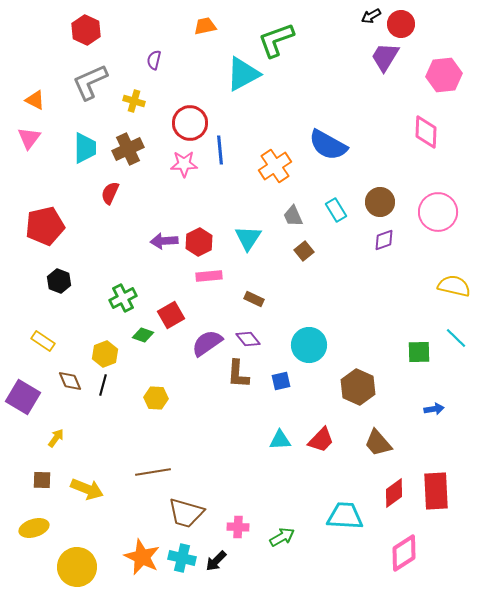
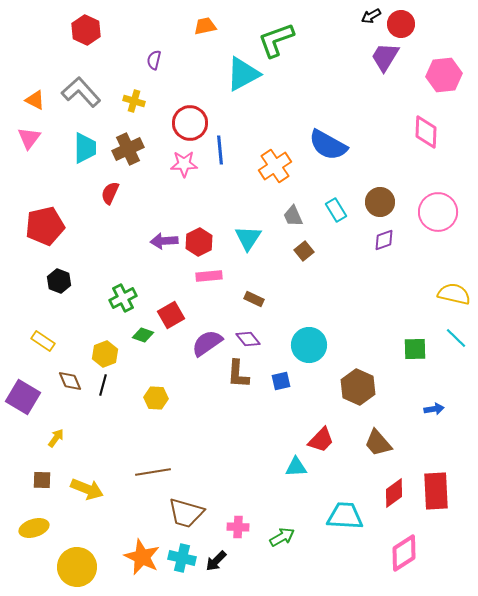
gray L-shape at (90, 82): moved 9 px left, 10 px down; rotated 72 degrees clockwise
yellow semicircle at (454, 286): moved 8 px down
green square at (419, 352): moved 4 px left, 3 px up
cyan triangle at (280, 440): moved 16 px right, 27 px down
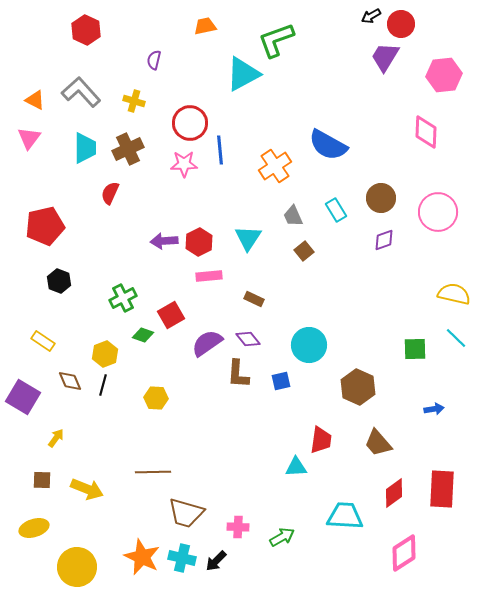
brown circle at (380, 202): moved 1 px right, 4 px up
red trapezoid at (321, 440): rotated 36 degrees counterclockwise
brown line at (153, 472): rotated 8 degrees clockwise
red rectangle at (436, 491): moved 6 px right, 2 px up; rotated 6 degrees clockwise
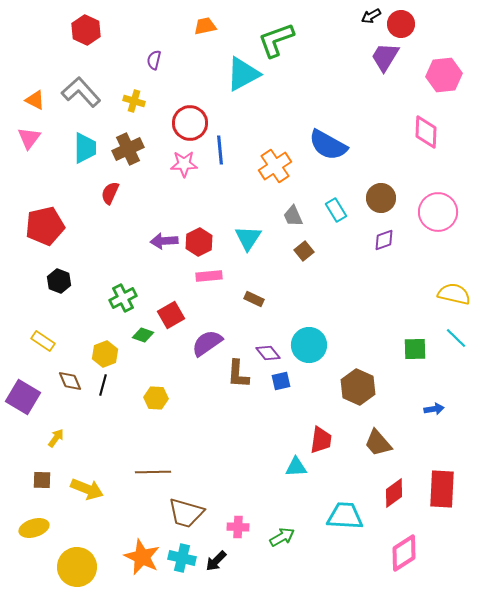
purple diamond at (248, 339): moved 20 px right, 14 px down
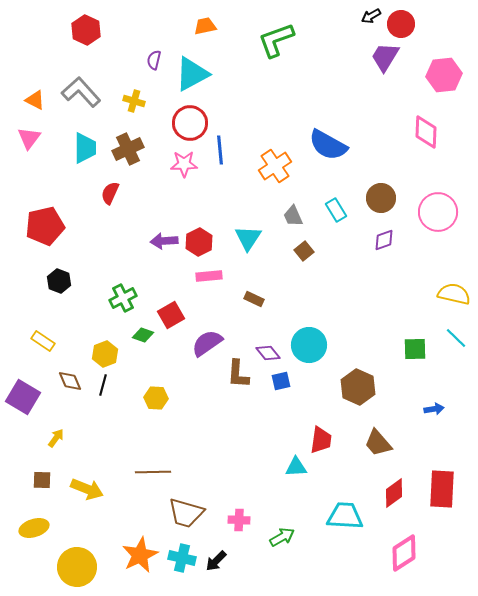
cyan triangle at (243, 74): moved 51 px left
pink cross at (238, 527): moved 1 px right, 7 px up
orange star at (142, 557): moved 2 px left, 2 px up; rotated 21 degrees clockwise
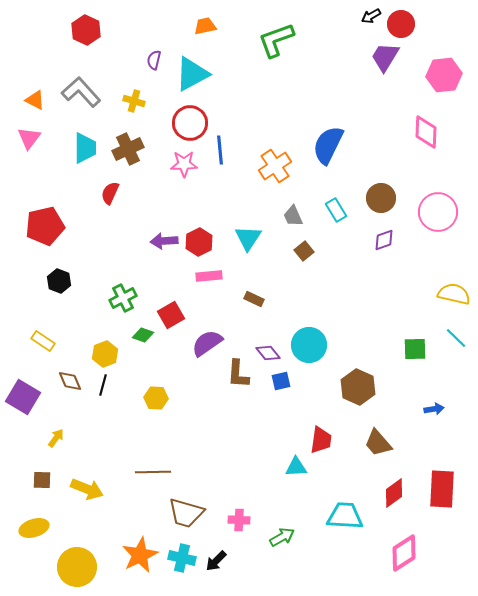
blue semicircle at (328, 145): rotated 87 degrees clockwise
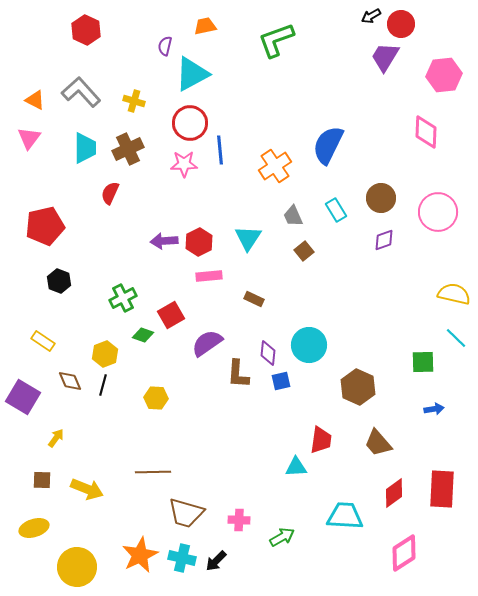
purple semicircle at (154, 60): moved 11 px right, 14 px up
green square at (415, 349): moved 8 px right, 13 px down
purple diamond at (268, 353): rotated 45 degrees clockwise
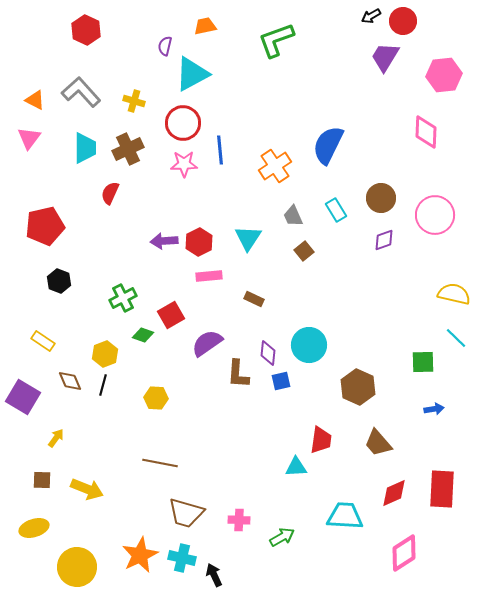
red circle at (401, 24): moved 2 px right, 3 px up
red circle at (190, 123): moved 7 px left
pink circle at (438, 212): moved 3 px left, 3 px down
brown line at (153, 472): moved 7 px right, 9 px up; rotated 12 degrees clockwise
red diamond at (394, 493): rotated 12 degrees clockwise
black arrow at (216, 561): moved 2 px left, 14 px down; rotated 110 degrees clockwise
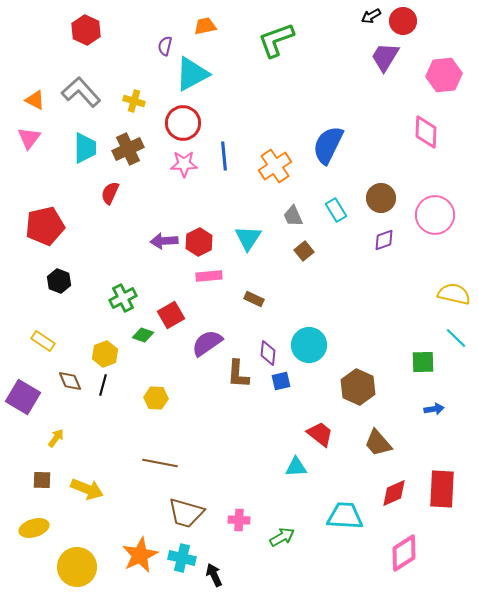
blue line at (220, 150): moved 4 px right, 6 px down
red trapezoid at (321, 440): moved 1 px left, 6 px up; rotated 60 degrees counterclockwise
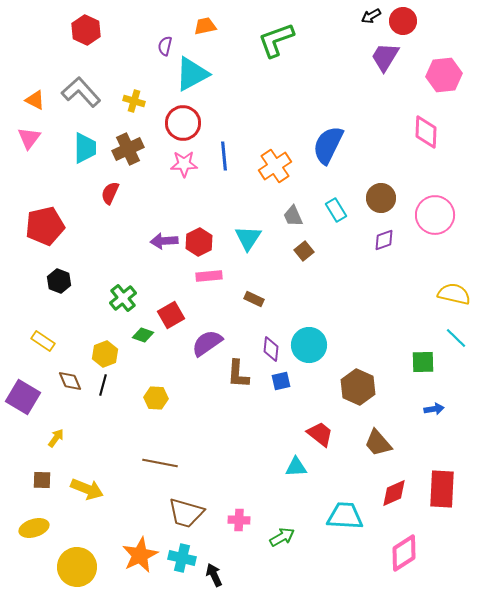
green cross at (123, 298): rotated 12 degrees counterclockwise
purple diamond at (268, 353): moved 3 px right, 4 px up
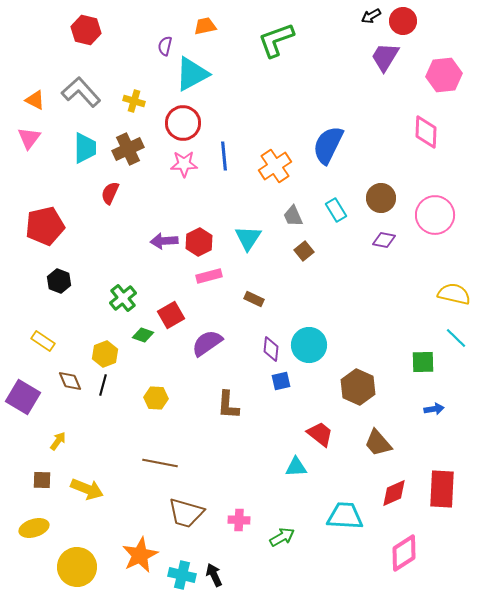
red hexagon at (86, 30): rotated 12 degrees counterclockwise
purple diamond at (384, 240): rotated 30 degrees clockwise
pink rectangle at (209, 276): rotated 10 degrees counterclockwise
brown L-shape at (238, 374): moved 10 px left, 31 px down
yellow arrow at (56, 438): moved 2 px right, 3 px down
cyan cross at (182, 558): moved 17 px down
